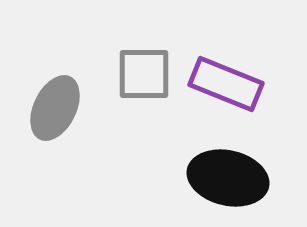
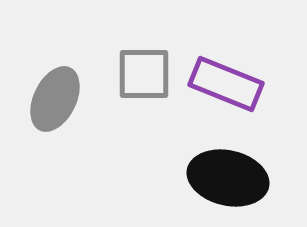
gray ellipse: moved 9 px up
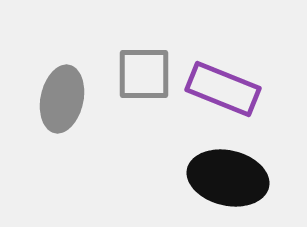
purple rectangle: moved 3 px left, 5 px down
gray ellipse: moved 7 px right; rotated 14 degrees counterclockwise
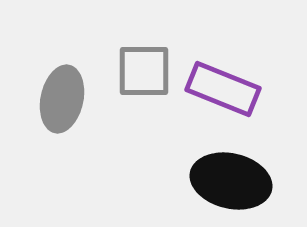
gray square: moved 3 px up
black ellipse: moved 3 px right, 3 px down
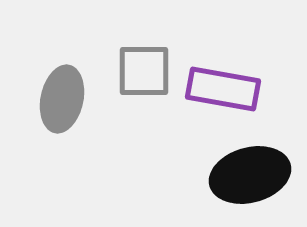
purple rectangle: rotated 12 degrees counterclockwise
black ellipse: moved 19 px right, 6 px up; rotated 28 degrees counterclockwise
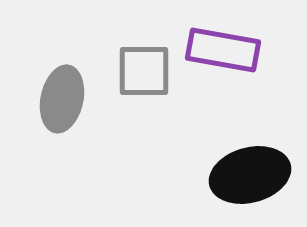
purple rectangle: moved 39 px up
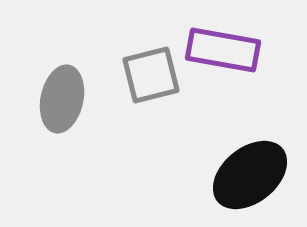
gray square: moved 7 px right, 4 px down; rotated 14 degrees counterclockwise
black ellipse: rotated 24 degrees counterclockwise
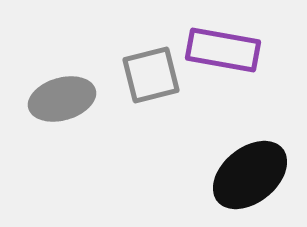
gray ellipse: rotated 62 degrees clockwise
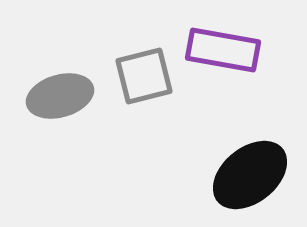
gray square: moved 7 px left, 1 px down
gray ellipse: moved 2 px left, 3 px up
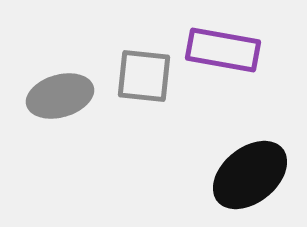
gray square: rotated 20 degrees clockwise
